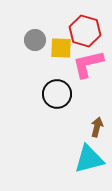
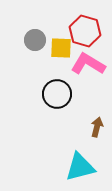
pink L-shape: rotated 44 degrees clockwise
cyan triangle: moved 9 px left, 8 px down
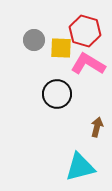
gray circle: moved 1 px left
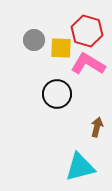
red hexagon: moved 2 px right
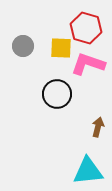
red hexagon: moved 1 px left, 3 px up
gray circle: moved 11 px left, 6 px down
pink L-shape: rotated 12 degrees counterclockwise
brown arrow: moved 1 px right
cyan triangle: moved 8 px right, 4 px down; rotated 8 degrees clockwise
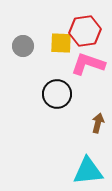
red hexagon: moved 1 px left, 3 px down; rotated 24 degrees counterclockwise
yellow square: moved 5 px up
brown arrow: moved 4 px up
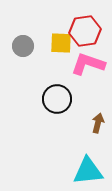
black circle: moved 5 px down
